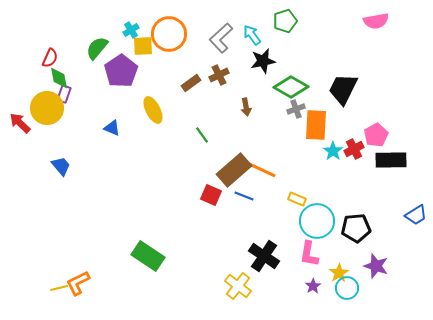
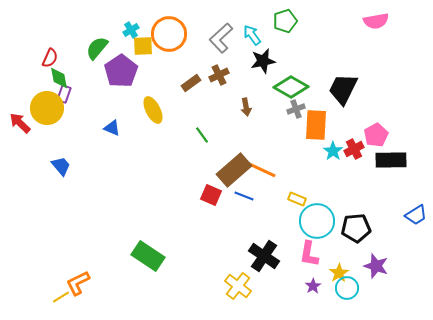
yellow line at (59, 288): moved 2 px right, 9 px down; rotated 18 degrees counterclockwise
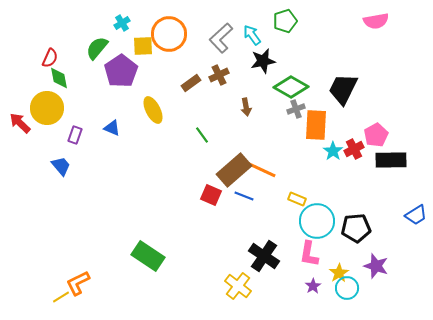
cyan cross at (131, 30): moved 9 px left, 7 px up
purple rectangle at (64, 94): moved 11 px right, 41 px down
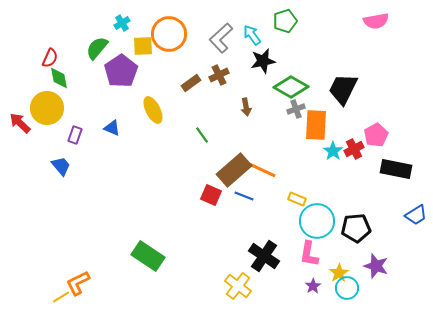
black rectangle at (391, 160): moved 5 px right, 9 px down; rotated 12 degrees clockwise
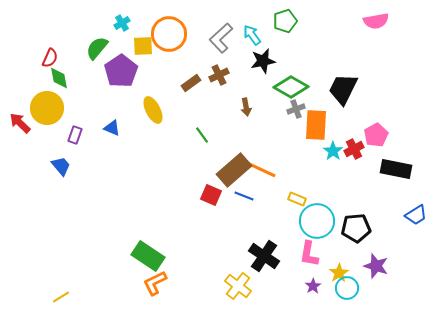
orange L-shape at (78, 283): moved 77 px right
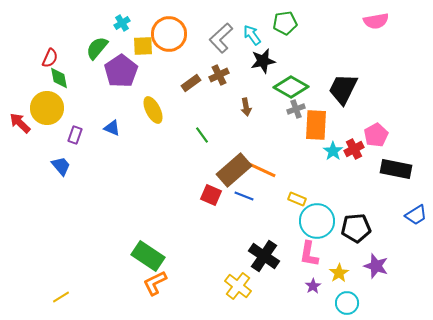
green pentagon at (285, 21): moved 2 px down; rotated 10 degrees clockwise
cyan circle at (347, 288): moved 15 px down
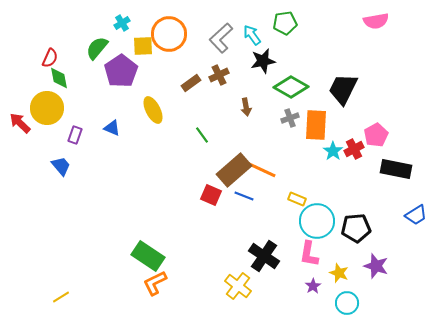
gray cross at (296, 109): moved 6 px left, 9 px down
yellow star at (339, 273): rotated 18 degrees counterclockwise
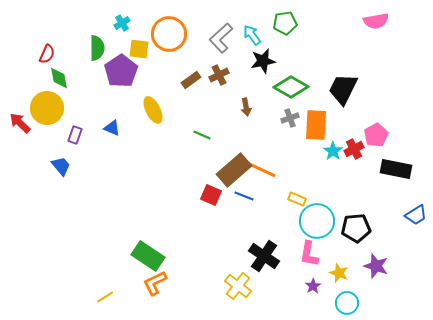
yellow square at (143, 46): moved 4 px left, 3 px down; rotated 10 degrees clockwise
green semicircle at (97, 48): rotated 140 degrees clockwise
red semicircle at (50, 58): moved 3 px left, 4 px up
brown rectangle at (191, 83): moved 3 px up
green line at (202, 135): rotated 30 degrees counterclockwise
yellow line at (61, 297): moved 44 px right
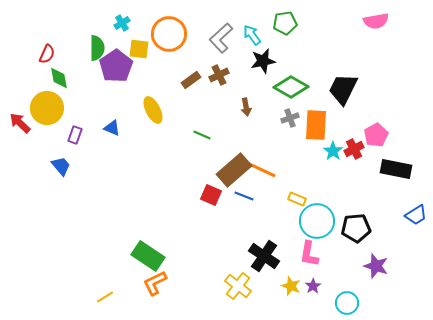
purple pentagon at (121, 71): moved 5 px left, 5 px up
yellow star at (339, 273): moved 48 px left, 13 px down
